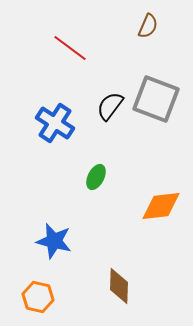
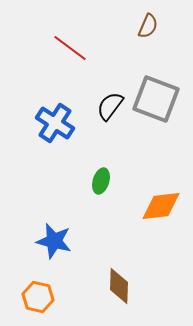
green ellipse: moved 5 px right, 4 px down; rotated 10 degrees counterclockwise
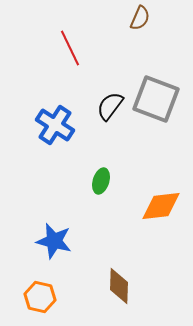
brown semicircle: moved 8 px left, 8 px up
red line: rotated 27 degrees clockwise
blue cross: moved 2 px down
orange hexagon: moved 2 px right
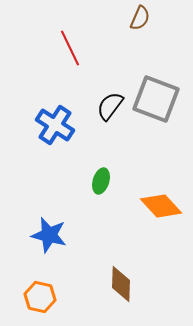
orange diamond: rotated 54 degrees clockwise
blue star: moved 5 px left, 6 px up
brown diamond: moved 2 px right, 2 px up
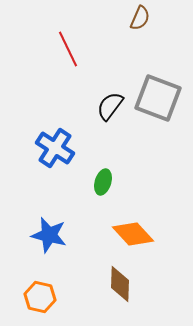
red line: moved 2 px left, 1 px down
gray square: moved 2 px right, 1 px up
blue cross: moved 23 px down
green ellipse: moved 2 px right, 1 px down
orange diamond: moved 28 px left, 28 px down
brown diamond: moved 1 px left
